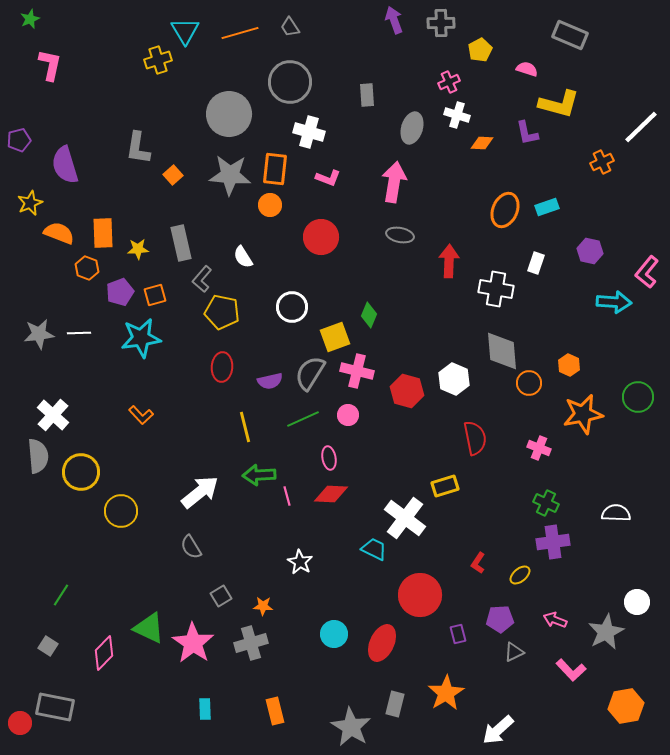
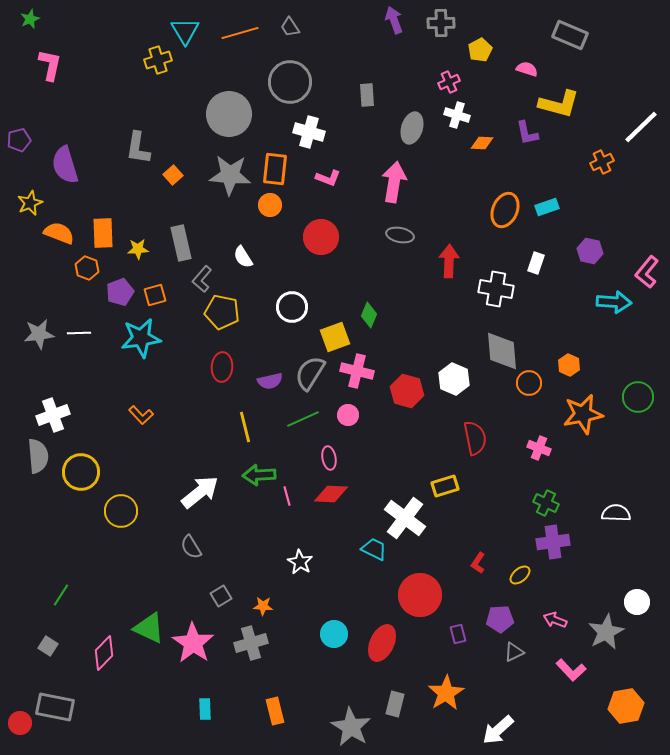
white cross at (53, 415): rotated 28 degrees clockwise
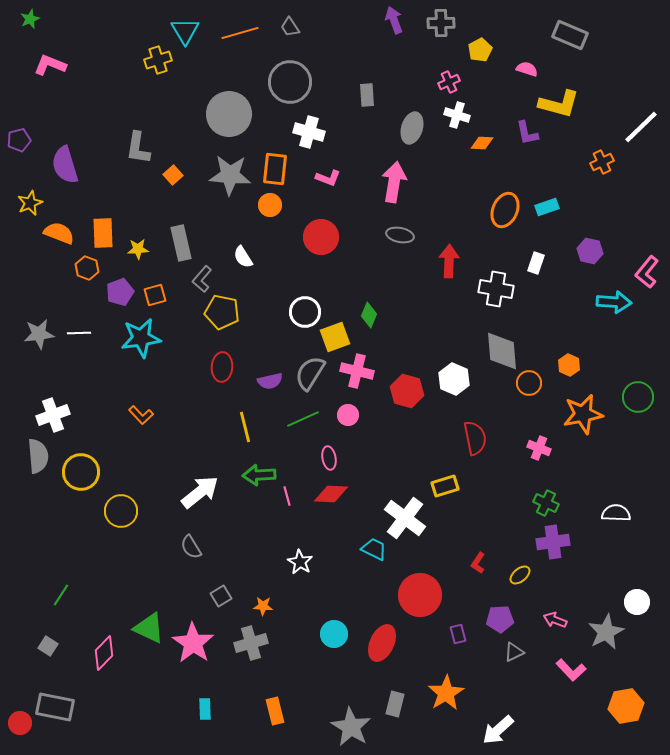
pink L-shape at (50, 65): rotated 80 degrees counterclockwise
white circle at (292, 307): moved 13 px right, 5 px down
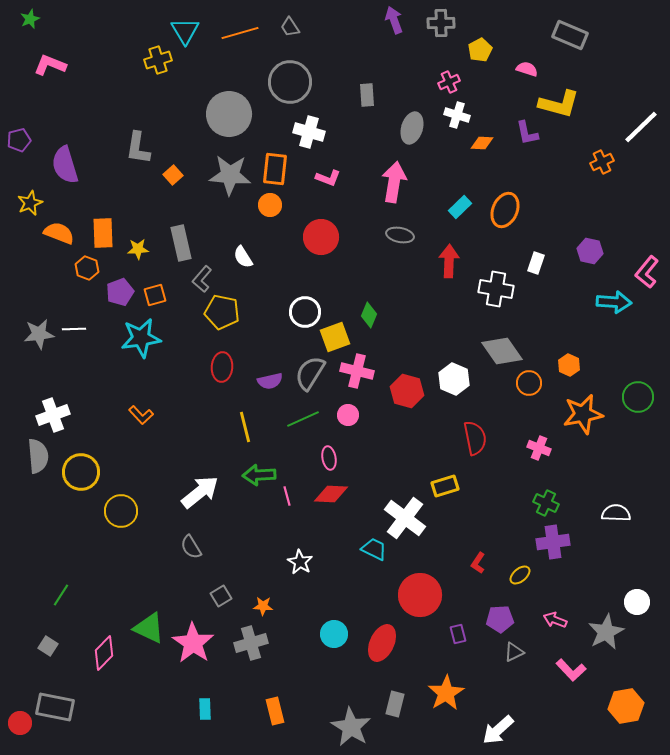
cyan rectangle at (547, 207): moved 87 px left; rotated 25 degrees counterclockwise
white line at (79, 333): moved 5 px left, 4 px up
gray diamond at (502, 351): rotated 30 degrees counterclockwise
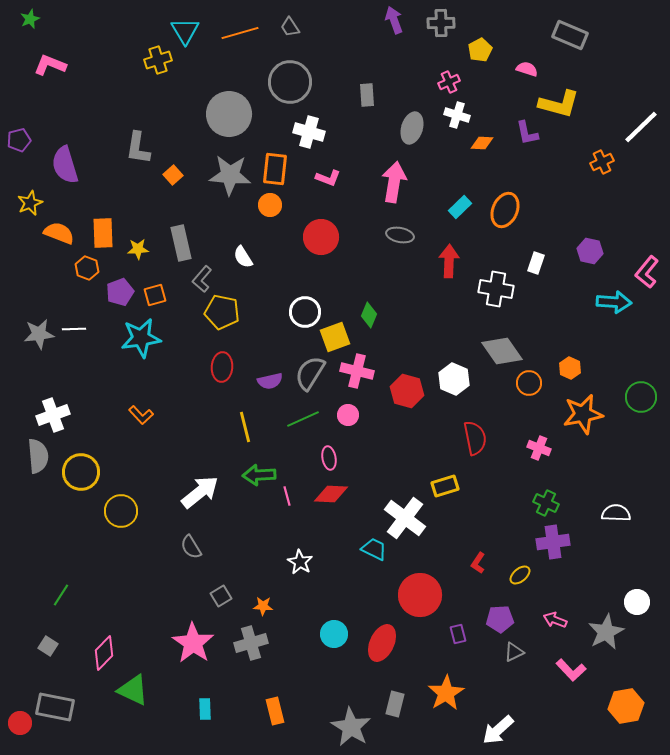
orange hexagon at (569, 365): moved 1 px right, 3 px down
green circle at (638, 397): moved 3 px right
green triangle at (149, 628): moved 16 px left, 62 px down
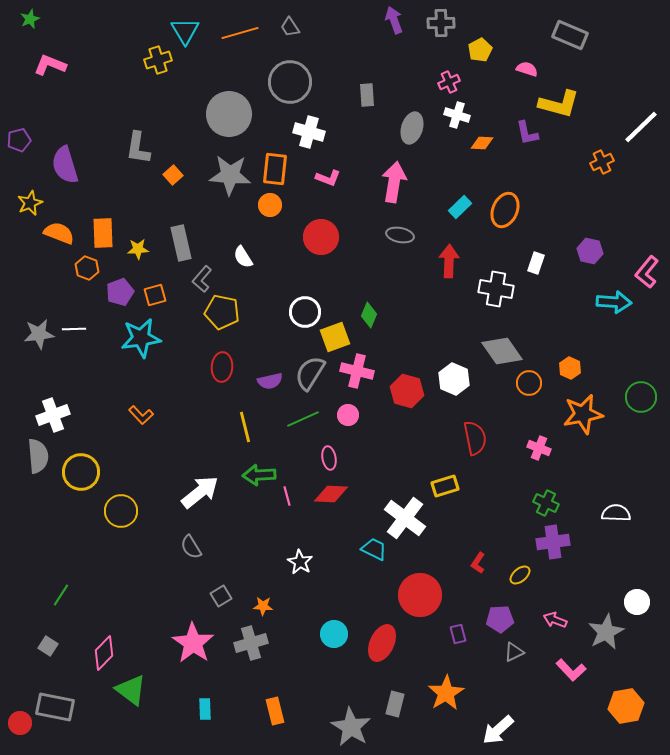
green triangle at (133, 690): moved 2 px left; rotated 12 degrees clockwise
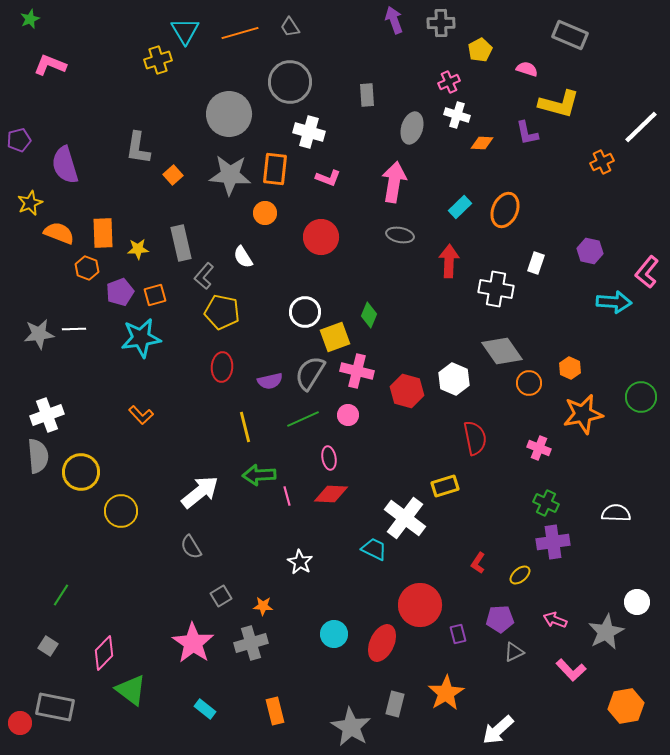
orange circle at (270, 205): moved 5 px left, 8 px down
gray L-shape at (202, 279): moved 2 px right, 3 px up
white cross at (53, 415): moved 6 px left
red circle at (420, 595): moved 10 px down
cyan rectangle at (205, 709): rotated 50 degrees counterclockwise
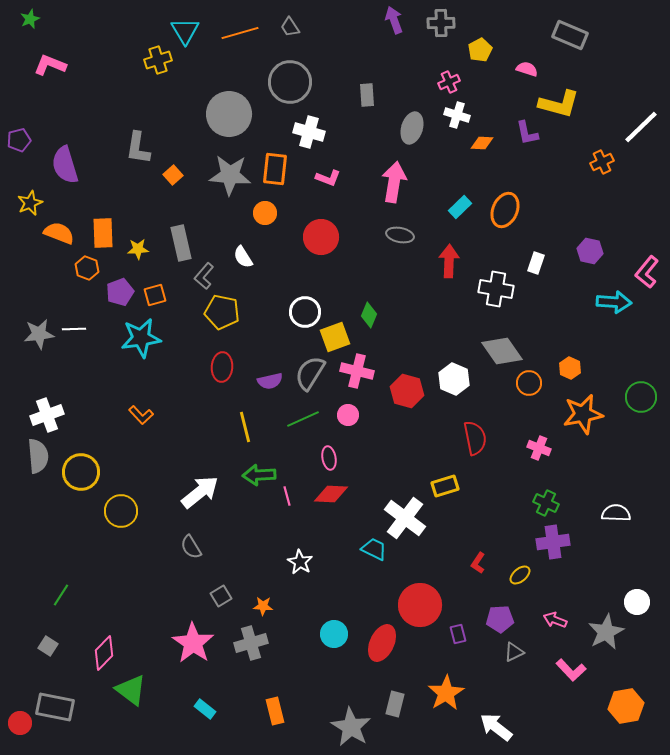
white arrow at (498, 730): moved 2 px left, 3 px up; rotated 80 degrees clockwise
